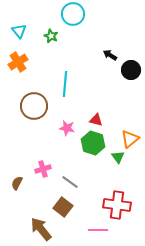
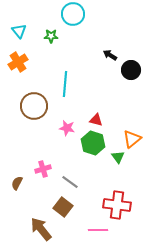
green star: rotated 24 degrees counterclockwise
orange triangle: moved 2 px right
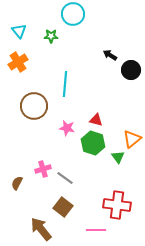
gray line: moved 5 px left, 4 px up
pink line: moved 2 px left
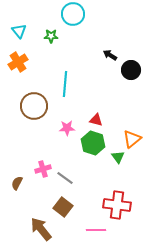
pink star: rotated 14 degrees counterclockwise
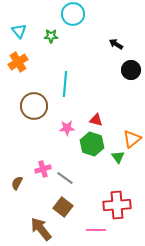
black arrow: moved 6 px right, 11 px up
green hexagon: moved 1 px left, 1 px down
red cross: rotated 12 degrees counterclockwise
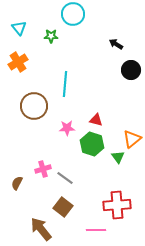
cyan triangle: moved 3 px up
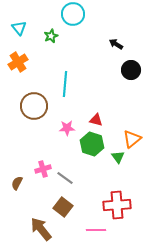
green star: rotated 24 degrees counterclockwise
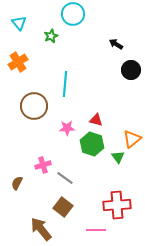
cyan triangle: moved 5 px up
pink cross: moved 4 px up
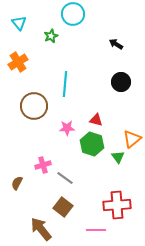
black circle: moved 10 px left, 12 px down
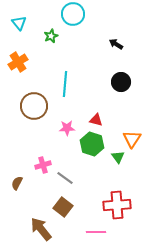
orange triangle: rotated 18 degrees counterclockwise
pink line: moved 2 px down
